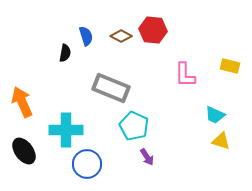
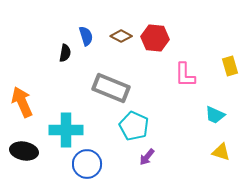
red hexagon: moved 2 px right, 8 px down
yellow rectangle: rotated 60 degrees clockwise
yellow triangle: moved 11 px down
black ellipse: rotated 44 degrees counterclockwise
purple arrow: rotated 72 degrees clockwise
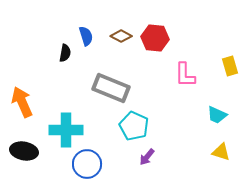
cyan trapezoid: moved 2 px right
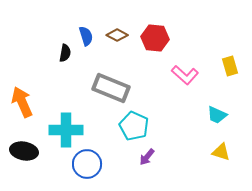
brown diamond: moved 4 px left, 1 px up
pink L-shape: rotated 48 degrees counterclockwise
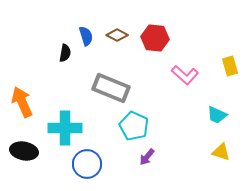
cyan cross: moved 1 px left, 2 px up
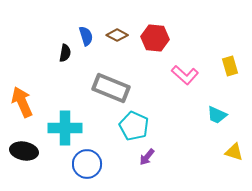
yellow triangle: moved 13 px right
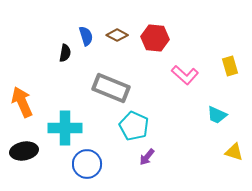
black ellipse: rotated 20 degrees counterclockwise
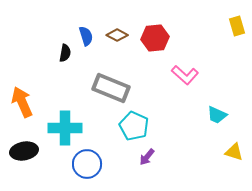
red hexagon: rotated 12 degrees counterclockwise
yellow rectangle: moved 7 px right, 40 px up
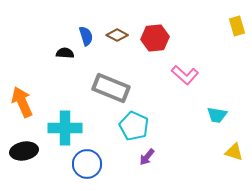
black semicircle: rotated 96 degrees counterclockwise
cyan trapezoid: rotated 15 degrees counterclockwise
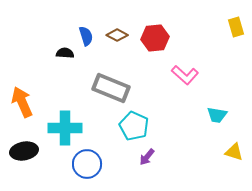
yellow rectangle: moved 1 px left, 1 px down
